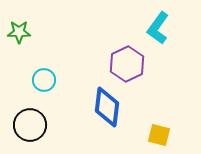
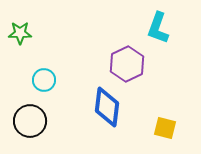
cyan L-shape: rotated 16 degrees counterclockwise
green star: moved 1 px right, 1 px down
black circle: moved 4 px up
yellow square: moved 6 px right, 7 px up
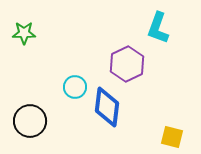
green star: moved 4 px right
cyan circle: moved 31 px right, 7 px down
yellow square: moved 7 px right, 9 px down
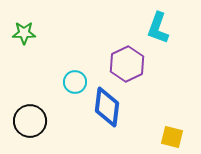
cyan circle: moved 5 px up
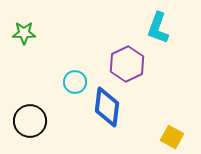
yellow square: rotated 15 degrees clockwise
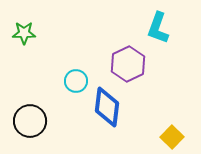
purple hexagon: moved 1 px right
cyan circle: moved 1 px right, 1 px up
yellow square: rotated 15 degrees clockwise
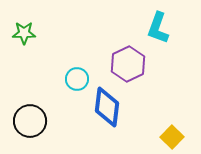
cyan circle: moved 1 px right, 2 px up
